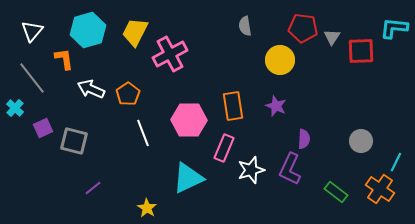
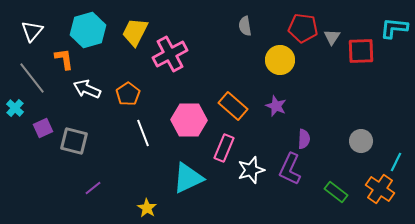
white arrow: moved 4 px left
orange rectangle: rotated 40 degrees counterclockwise
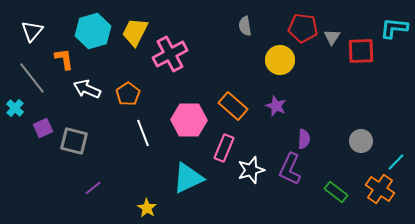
cyan hexagon: moved 5 px right, 1 px down
cyan line: rotated 18 degrees clockwise
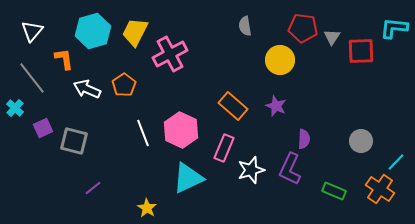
orange pentagon: moved 4 px left, 9 px up
pink hexagon: moved 8 px left, 10 px down; rotated 24 degrees clockwise
green rectangle: moved 2 px left, 1 px up; rotated 15 degrees counterclockwise
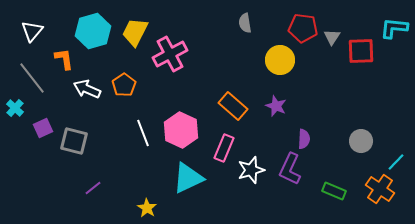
gray semicircle: moved 3 px up
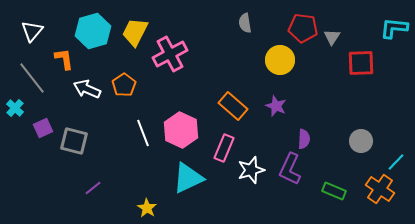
red square: moved 12 px down
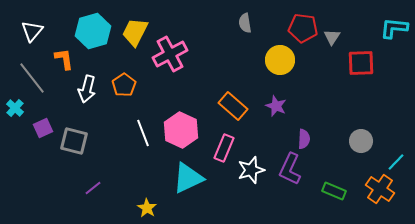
white arrow: rotated 100 degrees counterclockwise
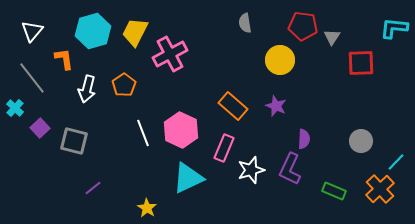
red pentagon: moved 2 px up
purple square: moved 3 px left; rotated 18 degrees counterclockwise
orange cross: rotated 12 degrees clockwise
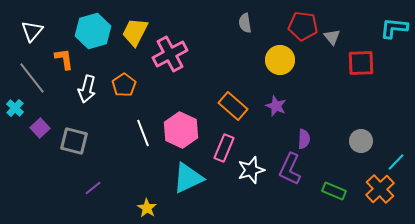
gray triangle: rotated 12 degrees counterclockwise
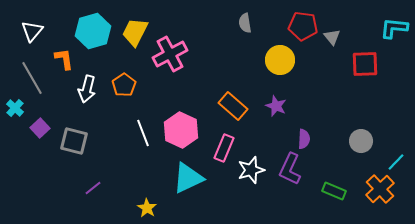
red square: moved 4 px right, 1 px down
gray line: rotated 8 degrees clockwise
